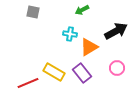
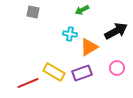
purple rectangle: rotated 72 degrees counterclockwise
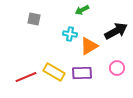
gray square: moved 1 px right, 7 px down
orange triangle: moved 1 px up
purple rectangle: rotated 18 degrees clockwise
red line: moved 2 px left, 6 px up
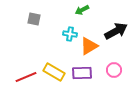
pink circle: moved 3 px left, 2 px down
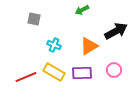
cyan cross: moved 16 px left, 11 px down; rotated 16 degrees clockwise
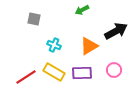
red line: rotated 10 degrees counterclockwise
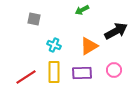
yellow rectangle: rotated 60 degrees clockwise
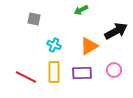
green arrow: moved 1 px left
red line: rotated 60 degrees clockwise
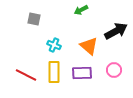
orange triangle: rotated 48 degrees counterclockwise
red line: moved 2 px up
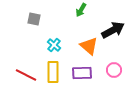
green arrow: rotated 32 degrees counterclockwise
black arrow: moved 3 px left, 1 px up
cyan cross: rotated 16 degrees clockwise
yellow rectangle: moved 1 px left
